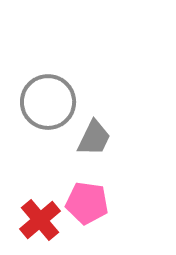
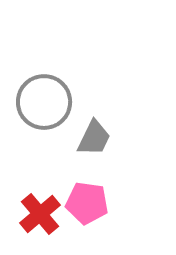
gray circle: moved 4 px left
red cross: moved 6 px up
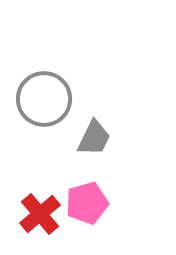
gray circle: moved 3 px up
pink pentagon: rotated 24 degrees counterclockwise
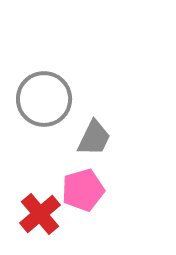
pink pentagon: moved 4 px left, 13 px up
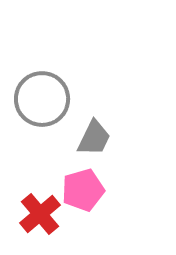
gray circle: moved 2 px left
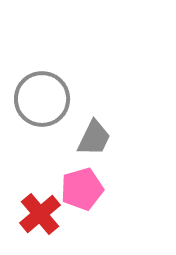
pink pentagon: moved 1 px left, 1 px up
